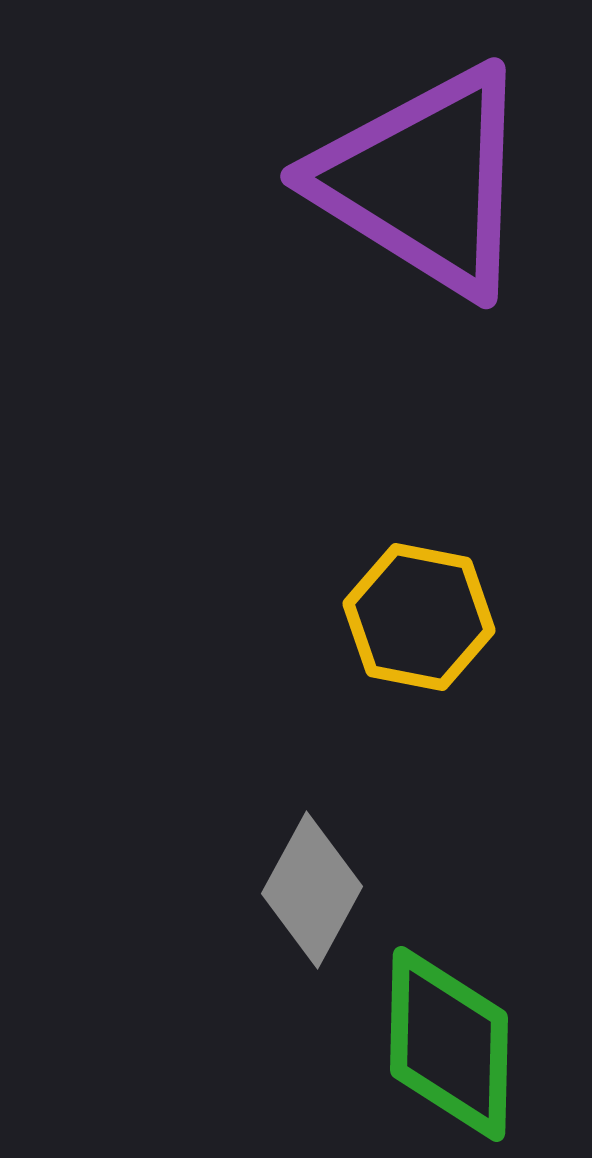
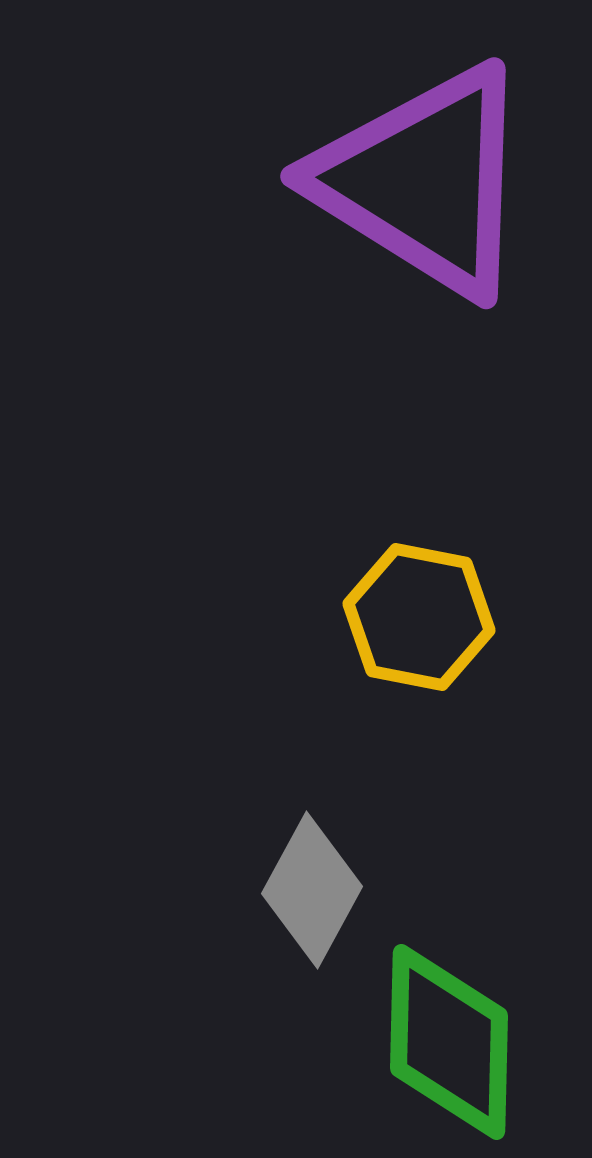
green diamond: moved 2 px up
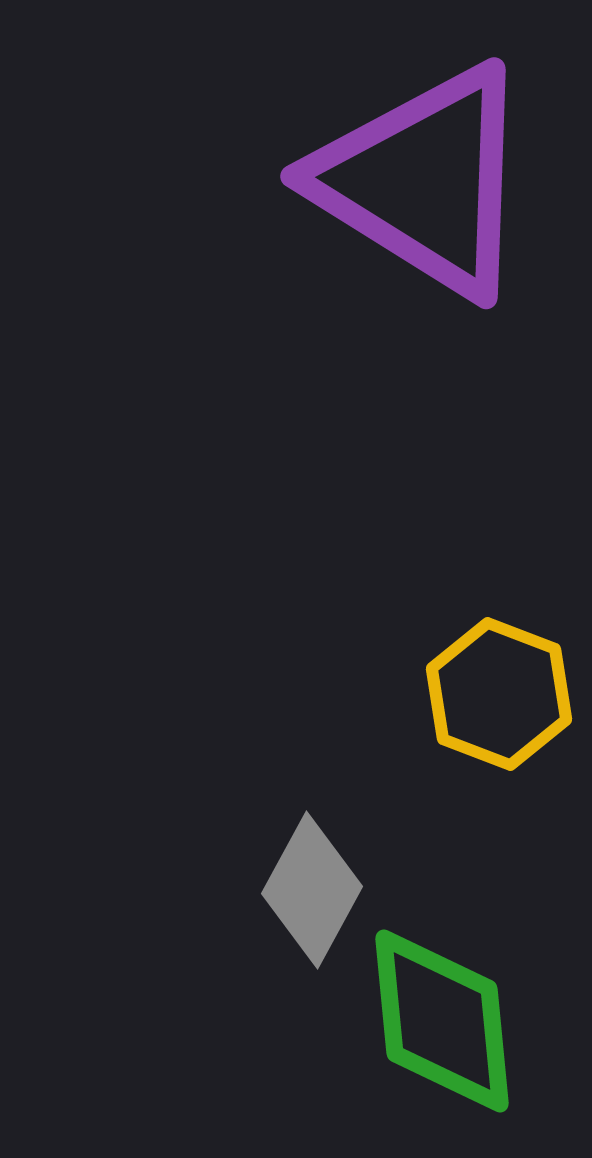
yellow hexagon: moved 80 px right, 77 px down; rotated 10 degrees clockwise
green diamond: moved 7 px left, 21 px up; rotated 7 degrees counterclockwise
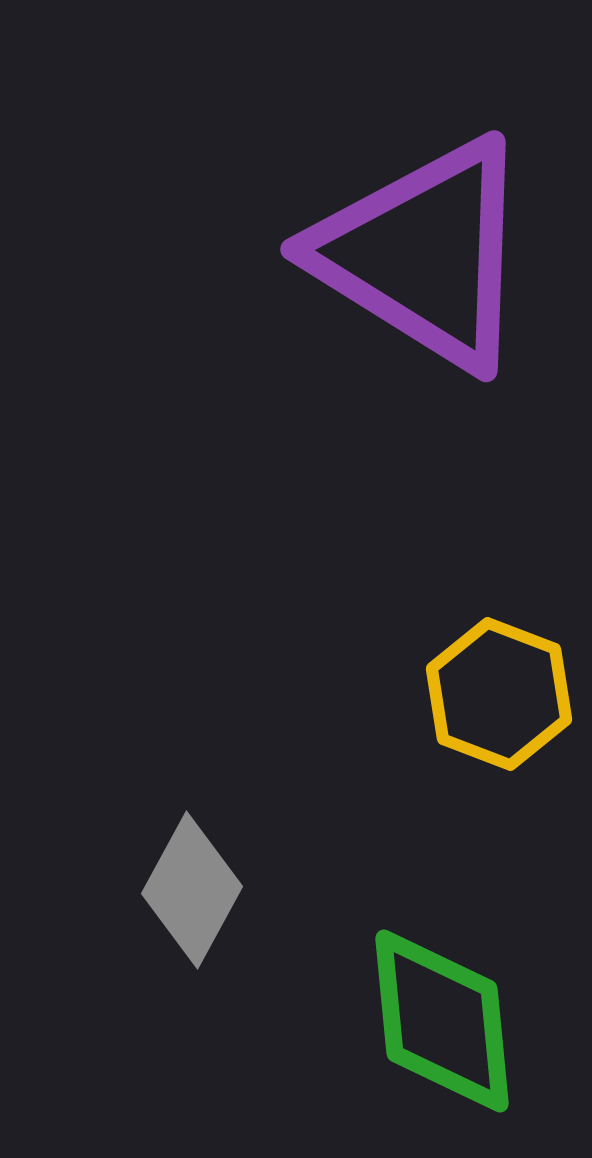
purple triangle: moved 73 px down
gray diamond: moved 120 px left
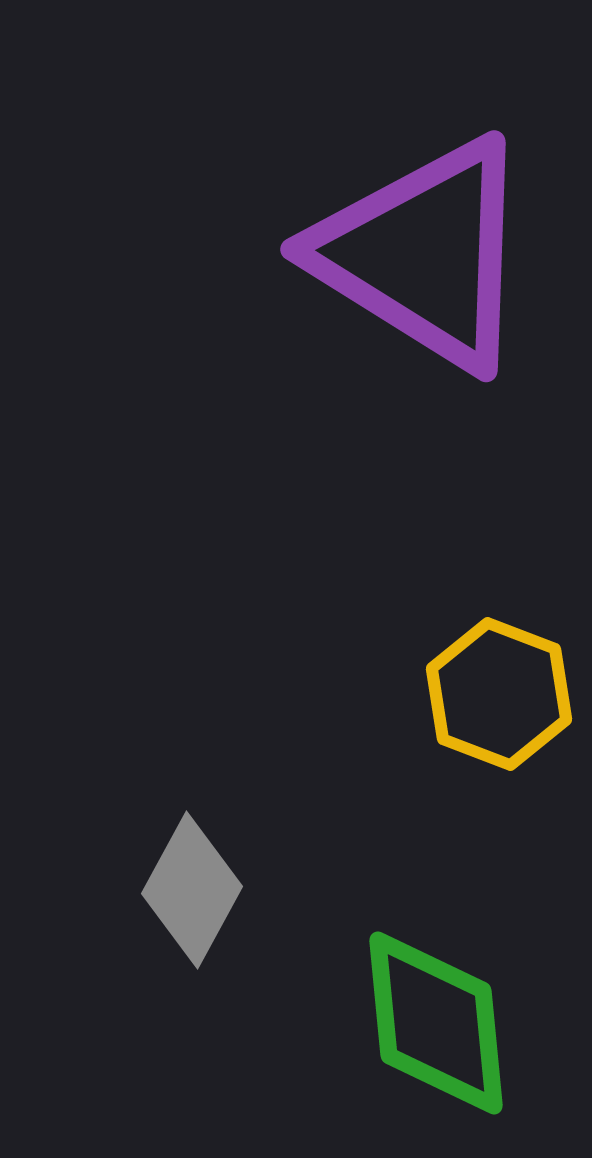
green diamond: moved 6 px left, 2 px down
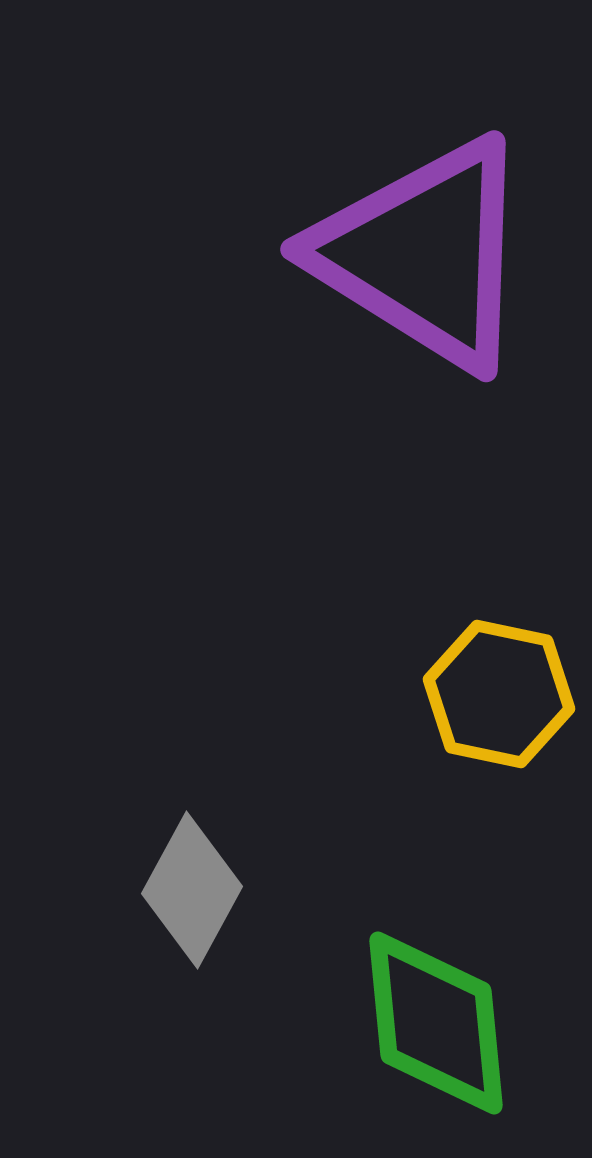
yellow hexagon: rotated 9 degrees counterclockwise
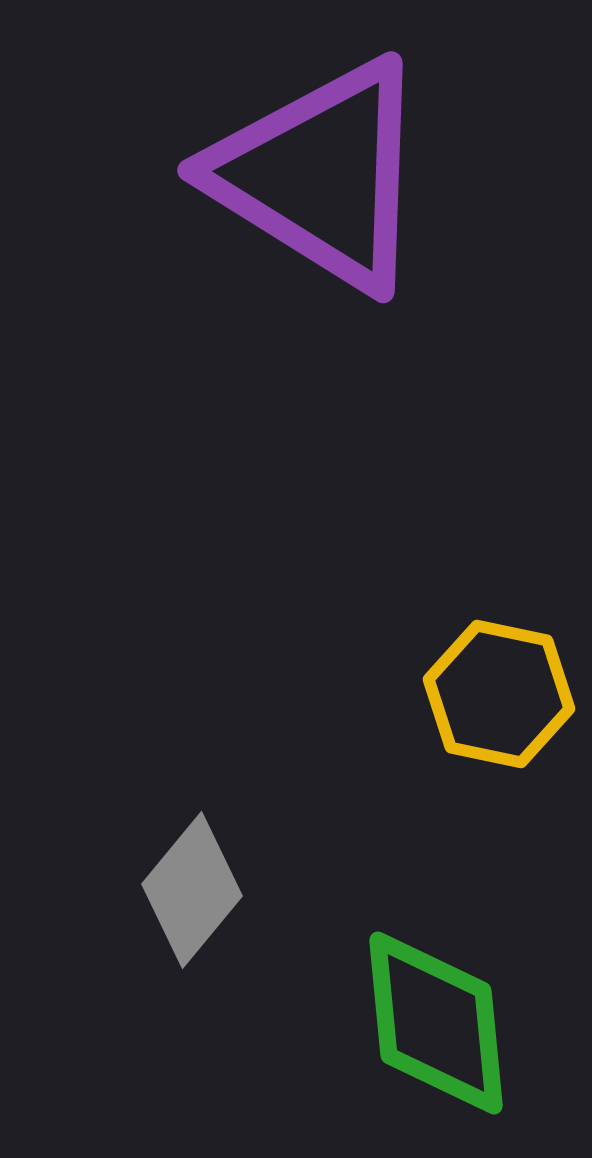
purple triangle: moved 103 px left, 79 px up
gray diamond: rotated 11 degrees clockwise
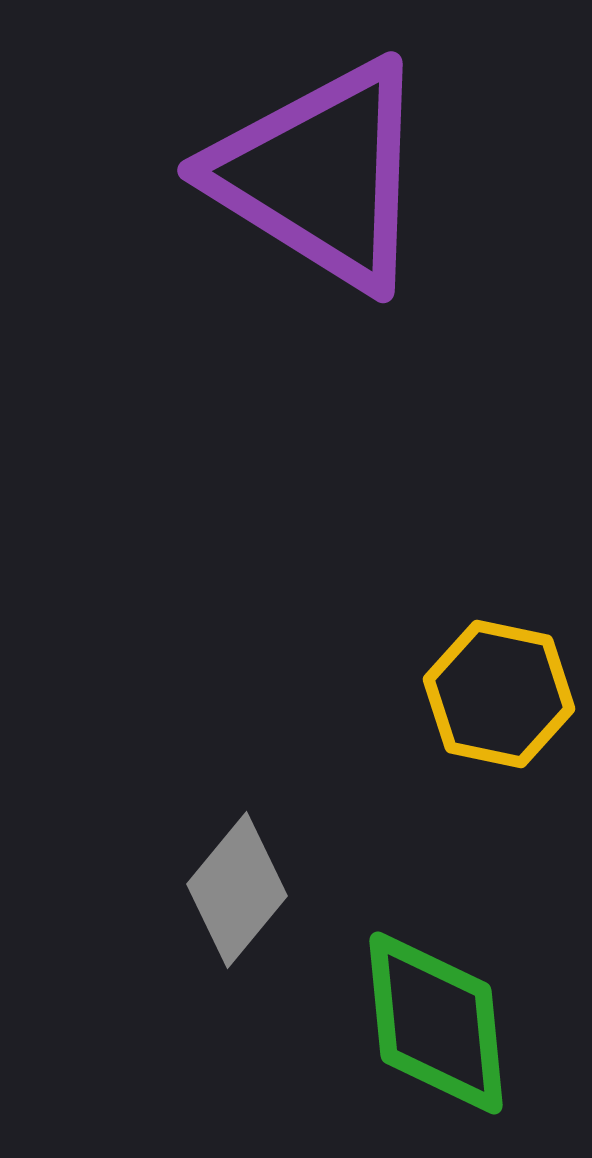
gray diamond: moved 45 px right
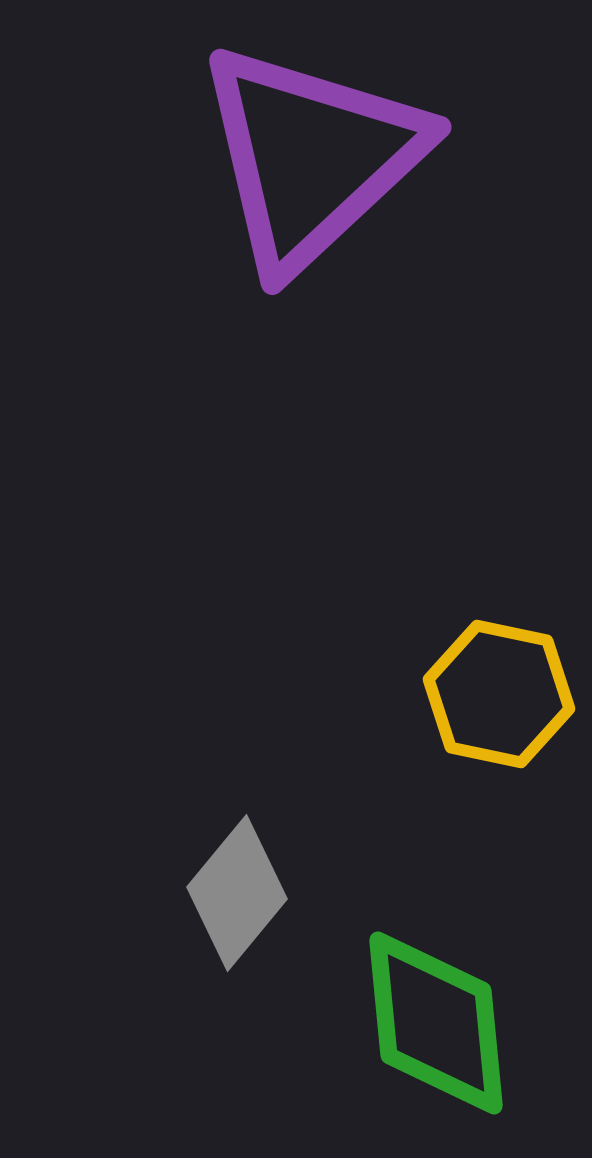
purple triangle: moved 10 px left, 18 px up; rotated 45 degrees clockwise
gray diamond: moved 3 px down
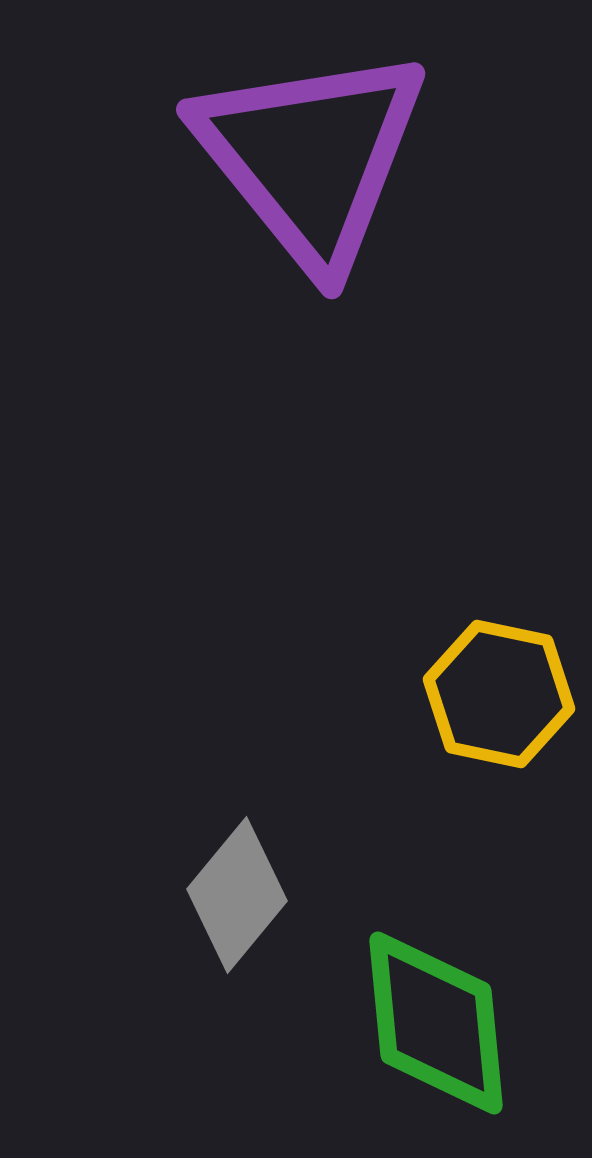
purple triangle: rotated 26 degrees counterclockwise
gray diamond: moved 2 px down
